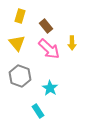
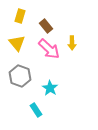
cyan rectangle: moved 2 px left, 1 px up
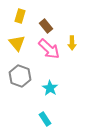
cyan rectangle: moved 9 px right, 9 px down
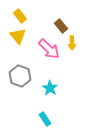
yellow rectangle: rotated 56 degrees counterclockwise
brown rectangle: moved 15 px right
yellow triangle: moved 1 px right, 7 px up
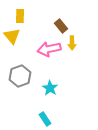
yellow rectangle: rotated 40 degrees clockwise
yellow triangle: moved 6 px left
pink arrow: rotated 125 degrees clockwise
gray hexagon: rotated 20 degrees clockwise
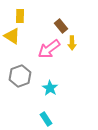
yellow triangle: rotated 18 degrees counterclockwise
pink arrow: rotated 25 degrees counterclockwise
cyan rectangle: moved 1 px right
